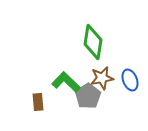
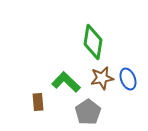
blue ellipse: moved 2 px left, 1 px up
gray pentagon: moved 16 px down
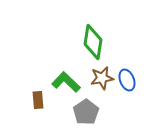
blue ellipse: moved 1 px left, 1 px down
brown rectangle: moved 2 px up
gray pentagon: moved 2 px left
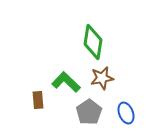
blue ellipse: moved 1 px left, 33 px down
gray pentagon: moved 3 px right
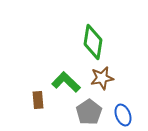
blue ellipse: moved 3 px left, 2 px down
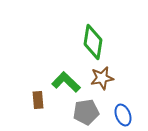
gray pentagon: moved 3 px left; rotated 25 degrees clockwise
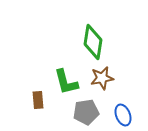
green L-shape: rotated 148 degrees counterclockwise
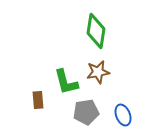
green diamond: moved 3 px right, 11 px up
brown star: moved 4 px left, 6 px up
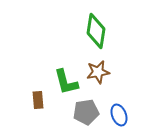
blue ellipse: moved 4 px left
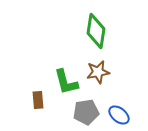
blue ellipse: rotated 30 degrees counterclockwise
